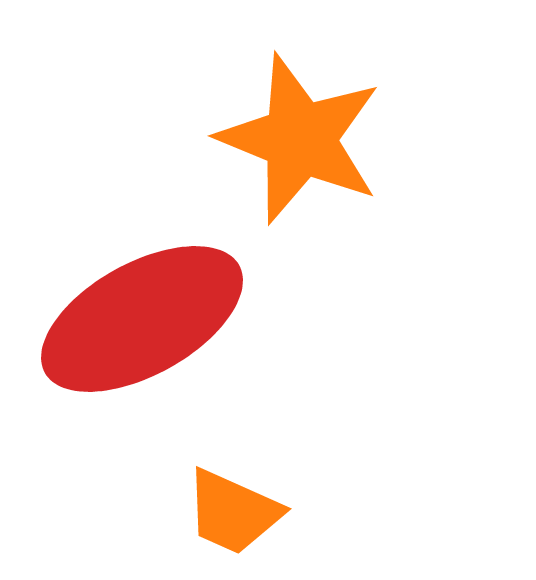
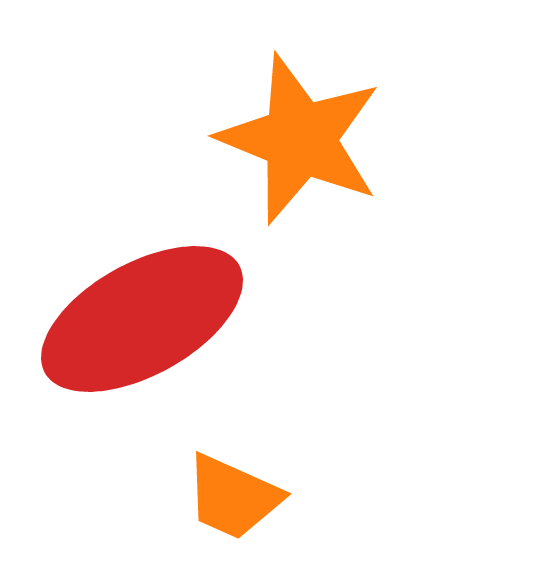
orange trapezoid: moved 15 px up
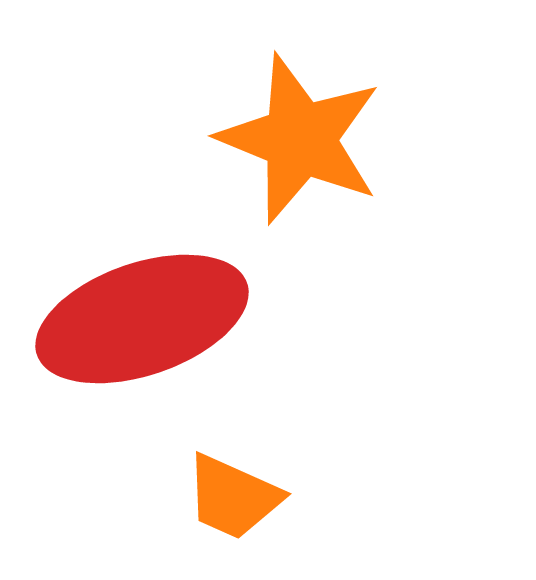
red ellipse: rotated 10 degrees clockwise
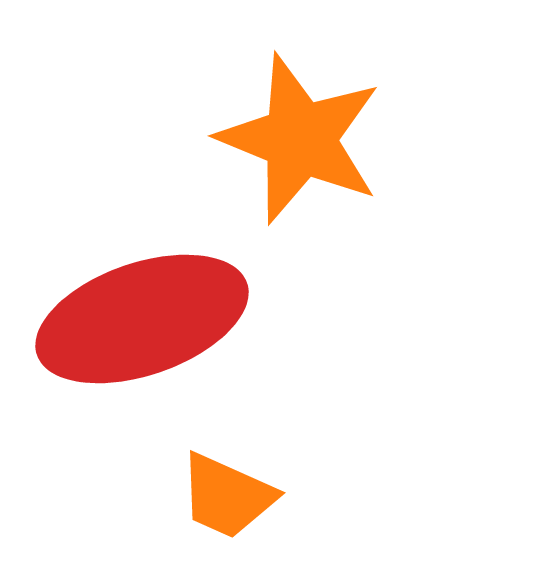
orange trapezoid: moved 6 px left, 1 px up
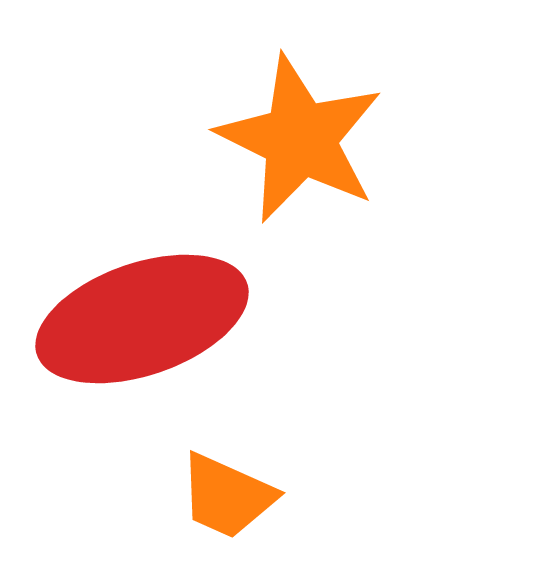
orange star: rotated 4 degrees clockwise
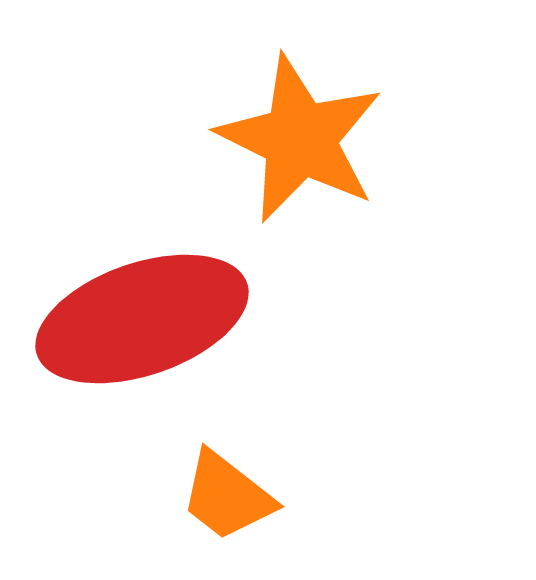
orange trapezoid: rotated 14 degrees clockwise
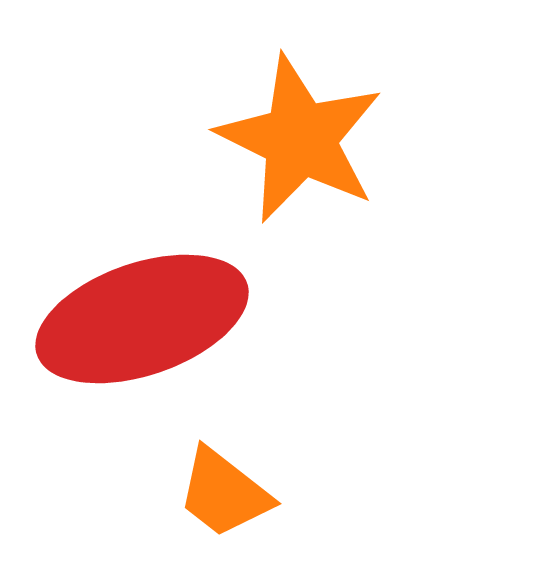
orange trapezoid: moved 3 px left, 3 px up
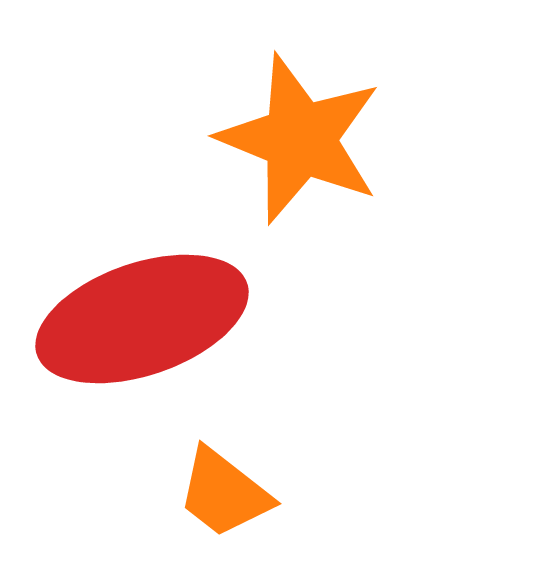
orange star: rotated 4 degrees counterclockwise
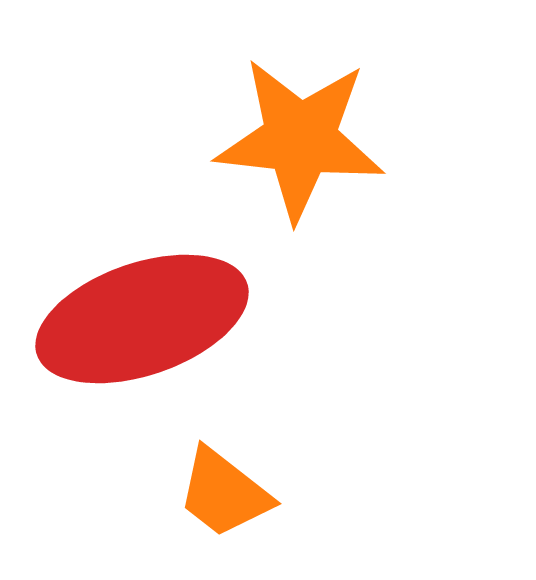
orange star: rotated 16 degrees counterclockwise
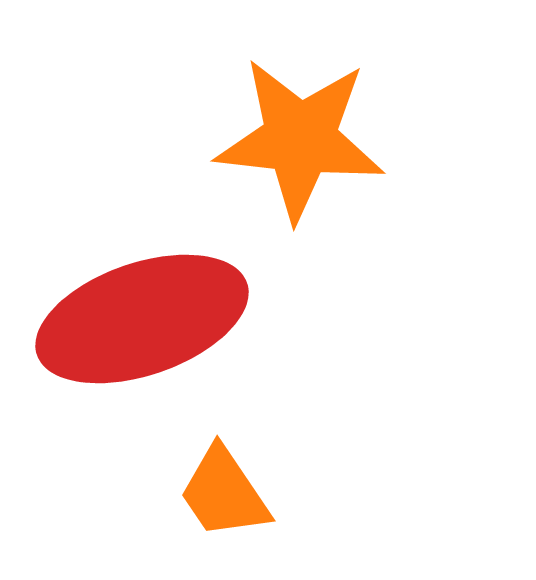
orange trapezoid: rotated 18 degrees clockwise
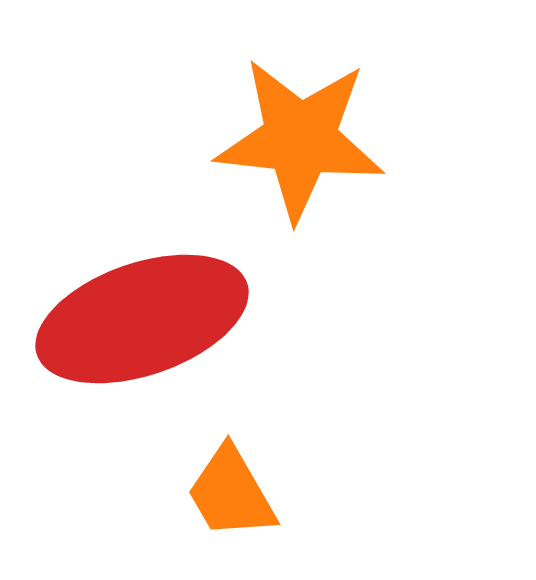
orange trapezoid: moved 7 px right; rotated 4 degrees clockwise
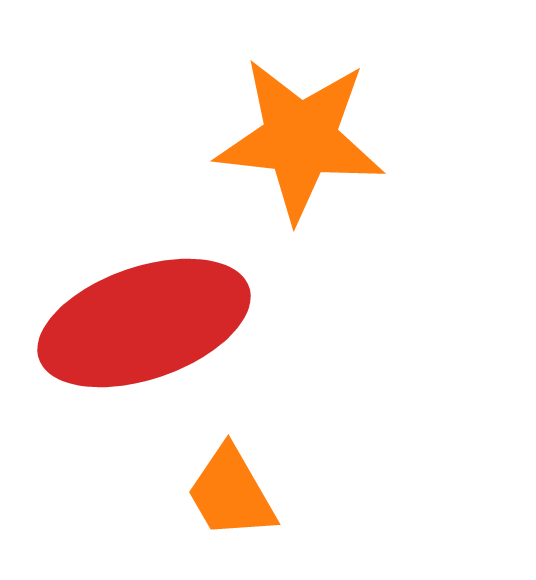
red ellipse: moved 2 px right, 4 px down
